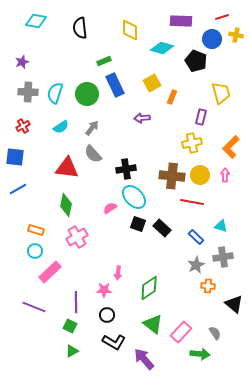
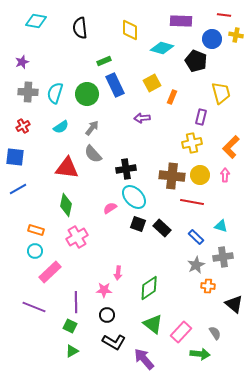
red line at (222, 17): moved 2 px right, 2 px up; rotated 24 degrees clockwise
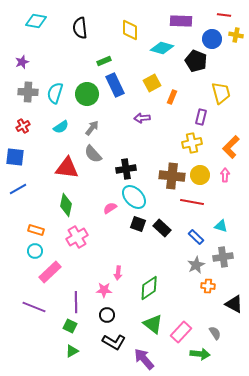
black triangle at (234, 304): rotated 12 degrees counterclockwise
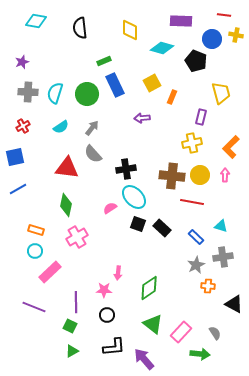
blue square at (15, 157): rotated 18 degrees counterclockwise
black L-shape at (114, 342): moved 5 px down; rotated 35 degrees counterclockwise
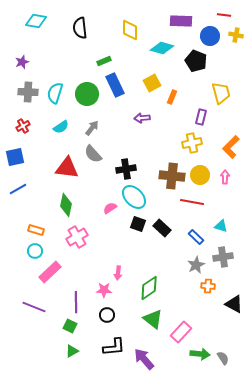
blue circle at (212, 39): moved 2 px left, 3 px up
pink arrow at (225, 175): moved 2 px down
green triangle at (153, 324): moved 5 px up
gray semicircle at (215, 333): moved 8 px right, 25 px down
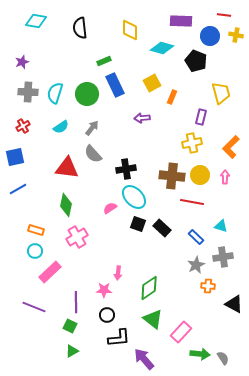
black L-shape at (114, 347): moved 5 px right, 9 px up
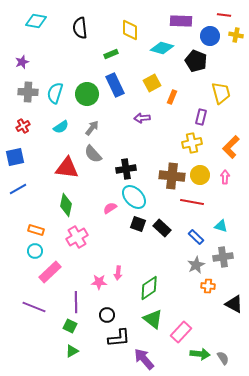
green rectangle at (104, 61): moved 7 px right, 7 px up
pink star at (104, 290): moved 5 px left, 8 px up
